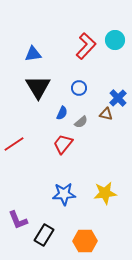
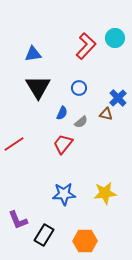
cyan circle: moved 2 px up
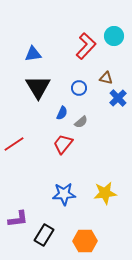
cyan circle: moved 1 px left, 2 px up
brown triangle: moved 36 px up
purple L-shape: moved 1 px up; rotated 75 degrees counterclockwise
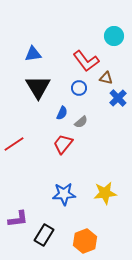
red L-shape: moved 15 px down; rotated 100 degrees clockwise
orange hexagon: rotated 20 degrees counterclockwise
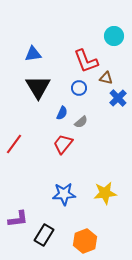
red L-shape: rotated 16 degrees clockwise
red line: rotated 20 degrees counterclockwise
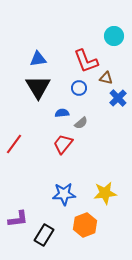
blue triangle: moved 5 px right, 5 px down
blue semicircle: rotated 120 degrees counterclockwise
gray semicircle: moved 1 px down
orange hexagon: moved 16 px up
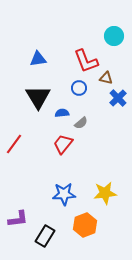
black triangle: moved 10 px down
black rectangle: moved 1 px right, 1 px down
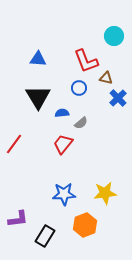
blue triangle: rotated 12 degrees clockwise
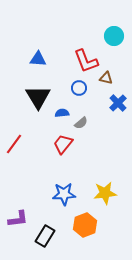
blue cross: moved 5 px down
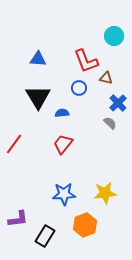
gray semicircle: moved 29 px right; rotated 96 degrees counterclockwise
